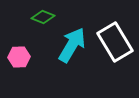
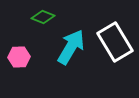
cyan arrow: moved 1 px left, 2 px down
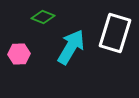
white rectangle: moved 9 px up; rotated 48 degrees clockwise
pink hexagon: moved 3 px up
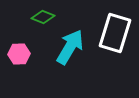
cyan arrow: moved 1 px left
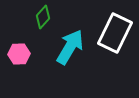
green diamond: rotated 70 degrees counterclockwise
white rectangle: rotated 9 degrees clockwise
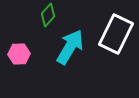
green diamond: moved 5 px right, 2 px up
white rectangle: moved 1 px right, 1 px down
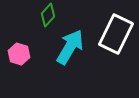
pink hexagon: rotated 20 degrees clockwise
